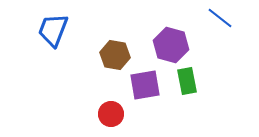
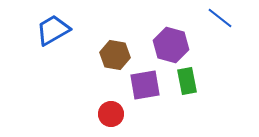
blue trapezoid: rotated 39 degrees clockwise
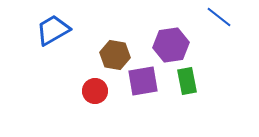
blue line: moved 1 px left, 1 px up
purple hexagon: rotated 24 degrees counterclockwise
purple square: moved 2 px left, 4 px up
red circle: moved 16 px left, 23 px up
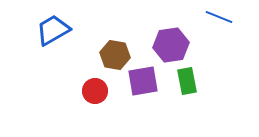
blue line: rotated 16 degrees counterclockwise
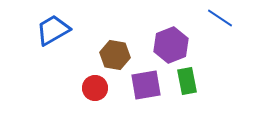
blue line: moved 1 px right, 1 px down; rotated 12 degrees clockwise
purple hexagon: rotated 12 degrees counterclockwise
purple square: moved 3 px right, 4 px down
red circle: moved 3 px up
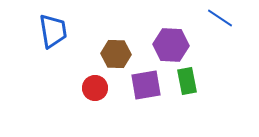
blue trapezoid: moved 1 px down; rotated 111 degrees clockwise
purple hexagon: rotated 24 degrees clockwise
brown hexagon: moved 1 px right, 1 px up; rotated 8 degrees counterclockwise
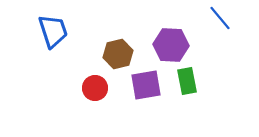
blue line: rotated 16 degrees clockwise
blue trapezoid: rotated 9 degrees counterclockwise
brown hexagon: moved 2 px right; rotated 16 degrees counterclockwise
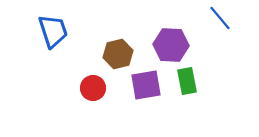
red circle: moved 2 px left
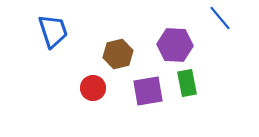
purple hexagon: moved 4 px right
green rectangle: moved 2 px down
purple square: moved 2 px right, 6 px down
